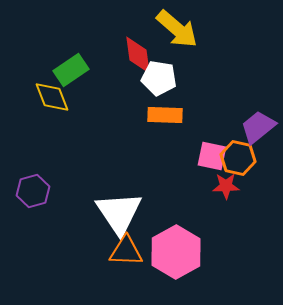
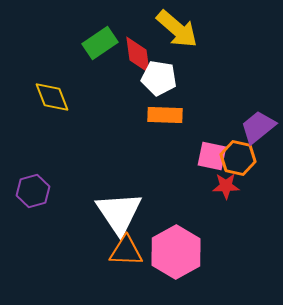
green rectangle: moved 29 px right, 27 px up
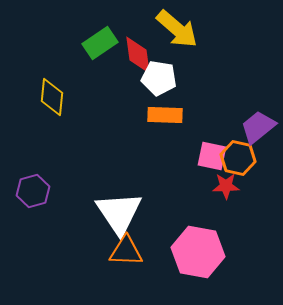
yellow diamond: rotated 27 degrees clockwise
pink hexagon: moved 22 px right; rotated 21 degrees counterclockwise
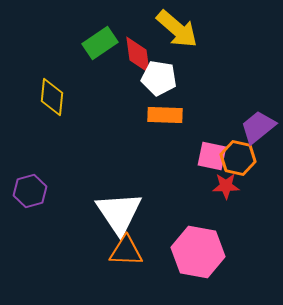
purple hexagon: moved 3 px left
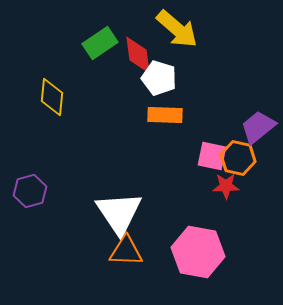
white pentagon: rotated 8 degrees clockwise
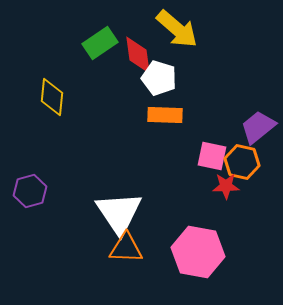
orange hexagon: moved 4 px right, 4 px down
orange triangle: moved 3 px up
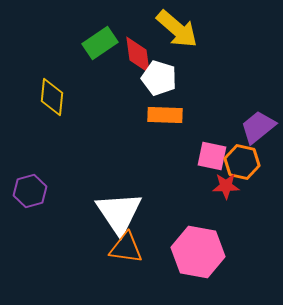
orange triangle: rotated 6 degrees clockwise
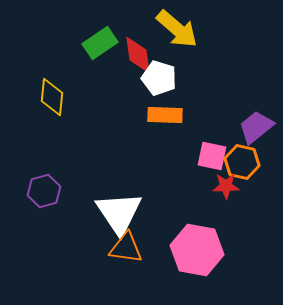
purple trapezoid: moved 2 px left
purple hexagon: moved 14 px right
pink hexagon: moved 1 px left, 2 px up
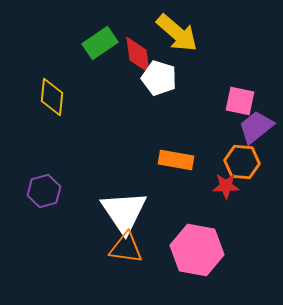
yellow arrow: moved 4 px down
orange rectangle: moved 11 px right, 45 px down; rotated 8 degrees clockwise
pink square: moved 28 px right, 55 px up
orange hexagon: rotated 8 degrees counterclockwise
white triangle: moved 5 px right, 1 px up
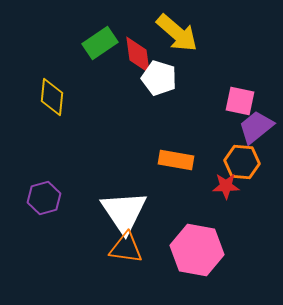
purple hexagon: moved 7 px down
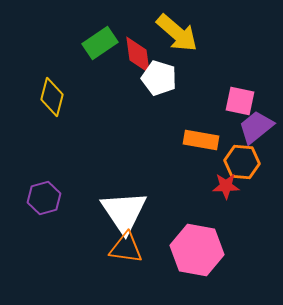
yellow diamond: rotated 9 degrees clockwise
orange rectangle: moved 25 px right, 20 px up
